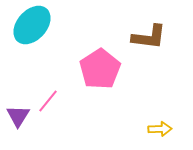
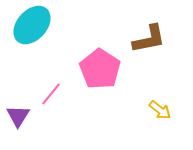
brown L-shape: moved 2 px down; rotated 18 degrees counterclockwise
pink pentagon: rotated 6 degrees counterclockwise
pink line: moved 3 px right, 7 px up
yellow arrow: moved 19 px up; rotated 40 degrees clockwise
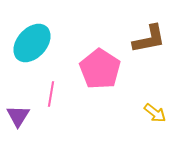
cyan ellipse: moved 18 px down
pink line: rotated 30 degrees counterclockwise
yellow arrow: moved 5 px left, 3 px down
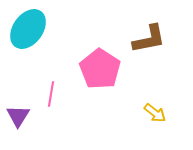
cyan ellipse: moved 4 px left, 14 px up; rotated 6 degrees counterclockwise
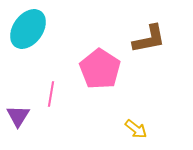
yellow arrow: moved 19 px left, 16 px down
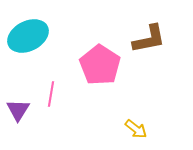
cyan ellipse: moved 7 px down; rotated 27 degrees clockwise
pink pentagon: moved 4 px up
purple triangle: moved 6 px up
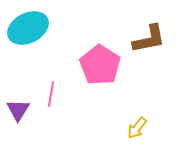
cyan ellipse: moved 8 px up
yellow arrow: moved 1 px right, 1 px up; rotated 90 degrees clockwise
